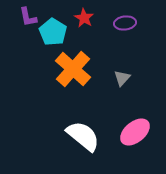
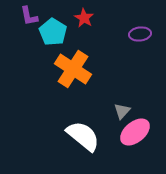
purple L-shape: moved 1 px right, 1 px up
purple ellipse: moved 15 px right, 11 px down
orange cross: rotated 9 degrees counterclockwise
gray triangle: moved 33 px down
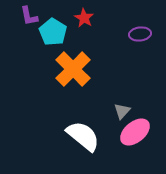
orange cross: rotated 12 degrees clockwise
